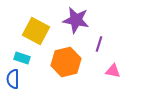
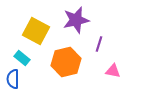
purple star: rotated 24 degrees counterclockwise
cyan rectangle: rotated 21 degrees clockwise
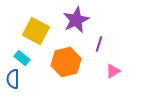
purple star: rotated 12 degrees counterclockwise
pink triangle: rotated 42 degrees counterclockwise
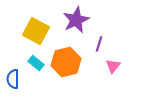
cyan rectangle: moved 14 px right, 5 px down
pink triangle: moved 5 px up; rotated 21 degrees counterclockwise
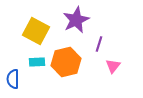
cyan rectangle: moved 1 px right, 1 px up; rotated 42 degrees counterclockwise
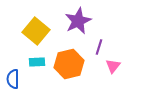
purple star: moved 2 px right, 1 px down
yellow square: rotated 12 degrees clockwise
purple line: moved 3 px down
orange hexagon: moved 3 px right, 2 px down
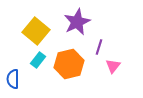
purple star: moved 1 px left, 1 px down
cyan rectangle: moved 1 px right, 2 px up; rotated 49 degrees counterclockwise
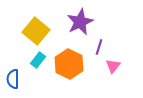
purple star: moved 3 px right
orange hexagon: rotated 20 degrees counterclockwise
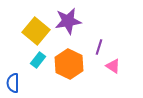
purple star: moved 12 px left, 1 px up; rotated 16 degrees clockwise
pink triangle: rotated 35 degrees counterclockwise
blue semicircle: moved 4 px down
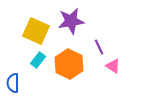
purple star: moved 3 px right
yellow square: rotated 16 degrees counterclockwise
purple line: rotated 42 degrees counterclockwise
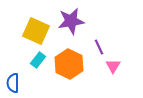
pink triangle: rotated 28 degrees clockwise
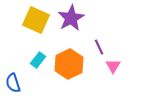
purple star: moved 3 px up; rotated 20 degrees counterclockwise
yellow square: moved 11 px up
orange hexagon: rotated 8 degrees clockwise
blue semicircle: rotated 18 degrees counterclockwise
